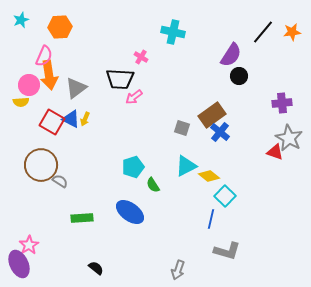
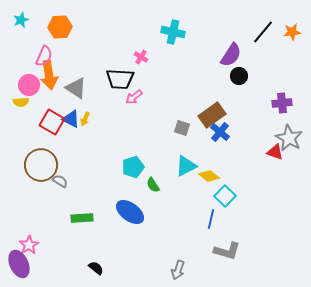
gray triangle: rotated 50 degrees counterclockwise
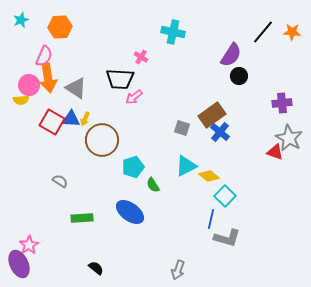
orange star: rotated 12 degrees clockwise
orange arrow: moved 1 px left, 3 px down
yellow semicircle: moved 2 px up
blue triangle: rotated 24 degrees counterclockwise
brown circle: moved 61 px right, 25 px up
gray L-shape: moved 13 px up
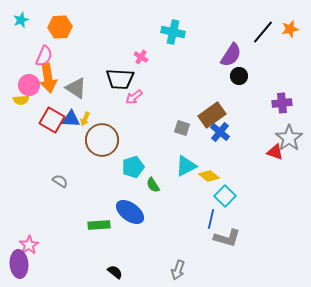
orange star: moved 2 px left, 3 px up; rotated 18 degrees counterclockwise
red square: moved 2 px up
gray star: rotated 8 degrees clockwise
green rectangle: moved 17 px right, 7 px down
purple ellipse: rotated 20 degrees clockwise
black semicircle: moved 19 px right, 4 px down
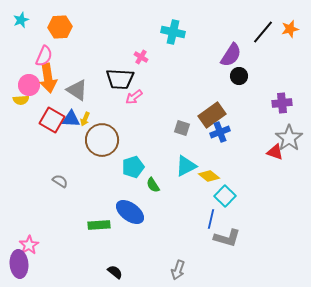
gray triangle: moved 1 px right, 2 px down
blue cross: rotated 30 degrees clockwise
